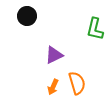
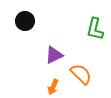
black circle: moved 2 px left, 5 px down
orange semicircle: moved 4 px right, 9 px up; rotated 30 degrees counterclockwise
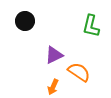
green L-shape: moved 4 px left, 3 px up
orange semicircle: moved 2 px left, 2 px up; rotated 10 degrees counterclockwise
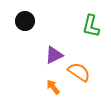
orange arrow: rotated 119 degrees clockwise
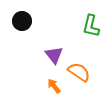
black circle: moved 3 px left
purple triangle: rotated 42 degrees counterclockwise
orange arrow: moved 1 px right, 1 px up
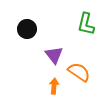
black circle: moved 5 px right, 8 px down
green L-shape: moved 5 px left, 2 px up
orange arrow: rotated 42 degrees clockwise
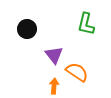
orange semicircle: moved 2 px left
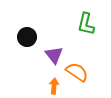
black circle: moved 8 px down
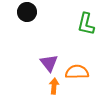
black circle: moved 25 px up
purple triangle: moved 5 px left, 8 px down
orange semicircle: rotated 35 degrees counterclockwise
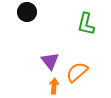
purple triangle: moved 1 px right, 2 px up
orange semicircle: rotated 40 degrees counterclockwise
